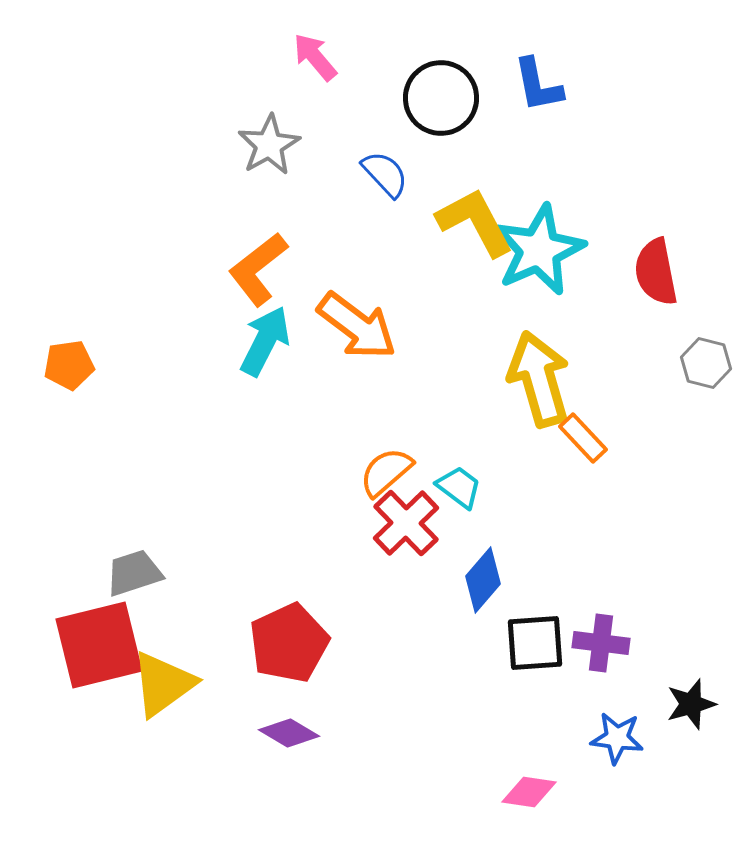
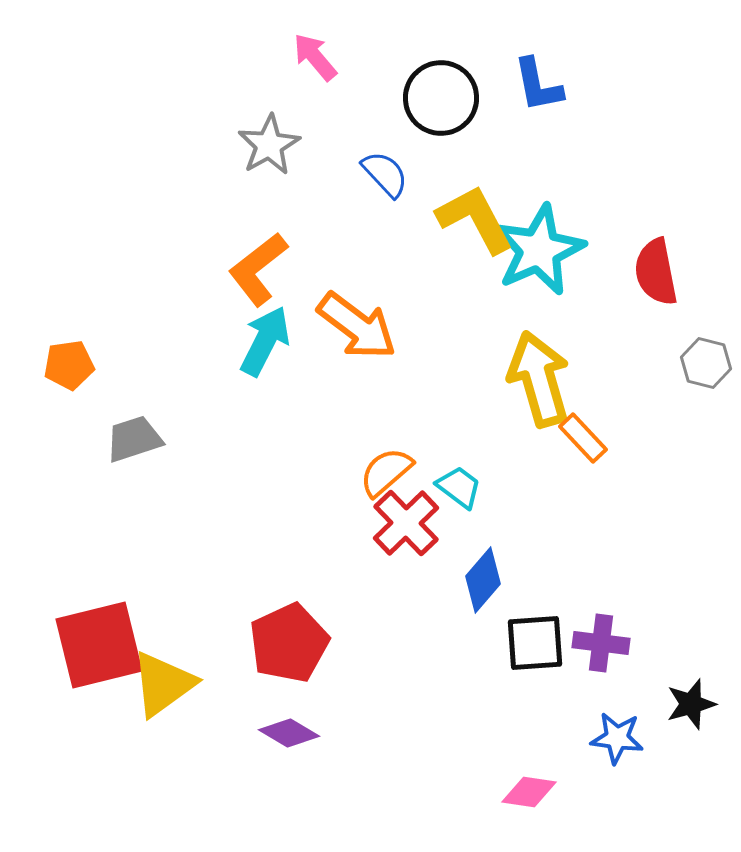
yellow L-shape: moved 3 px up
gray trapezoid: moved 134 px up
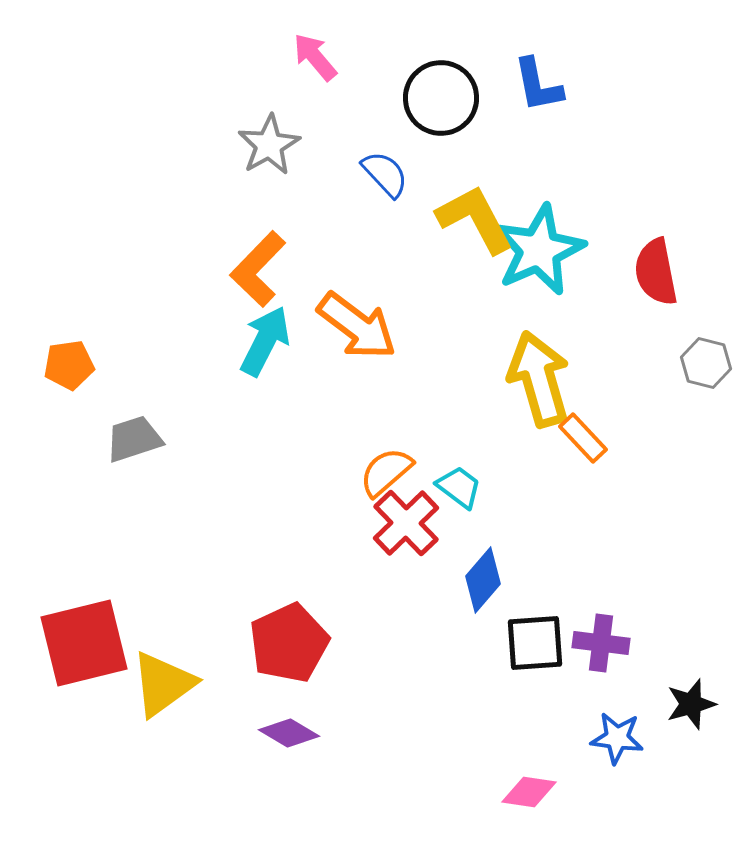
orange L-shape: rotated 8 degrees counterclockwise
red square: moved 15 px left, 2 px up
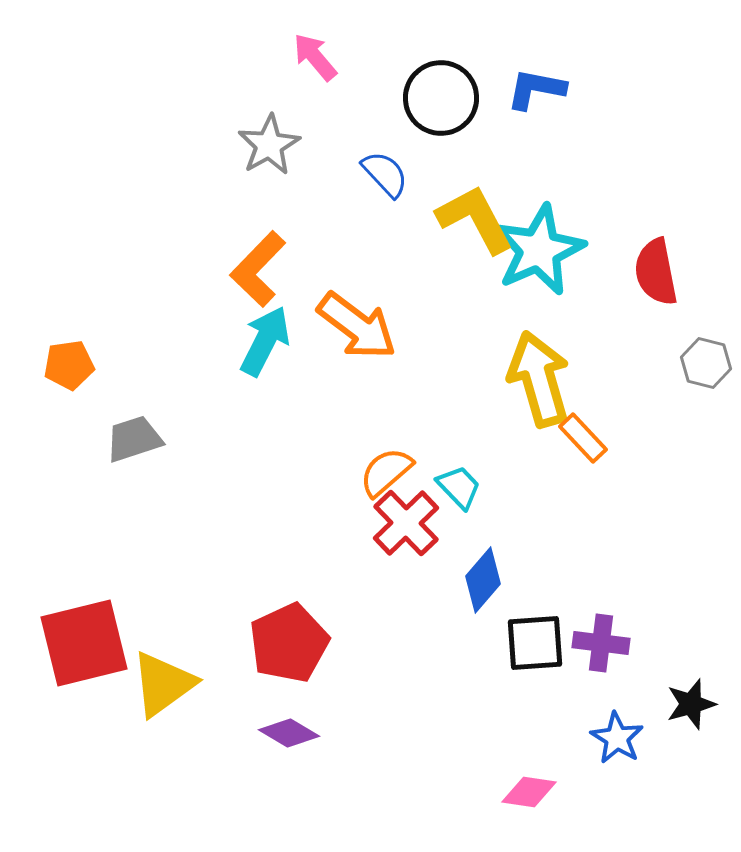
blue L-shape: moved 2 px left, 4 px down; rotated 112 degrees clockwise
cyan trapezoid: rotated 9 degrees clockwise
blue star: rotated 24 degrees clockwise
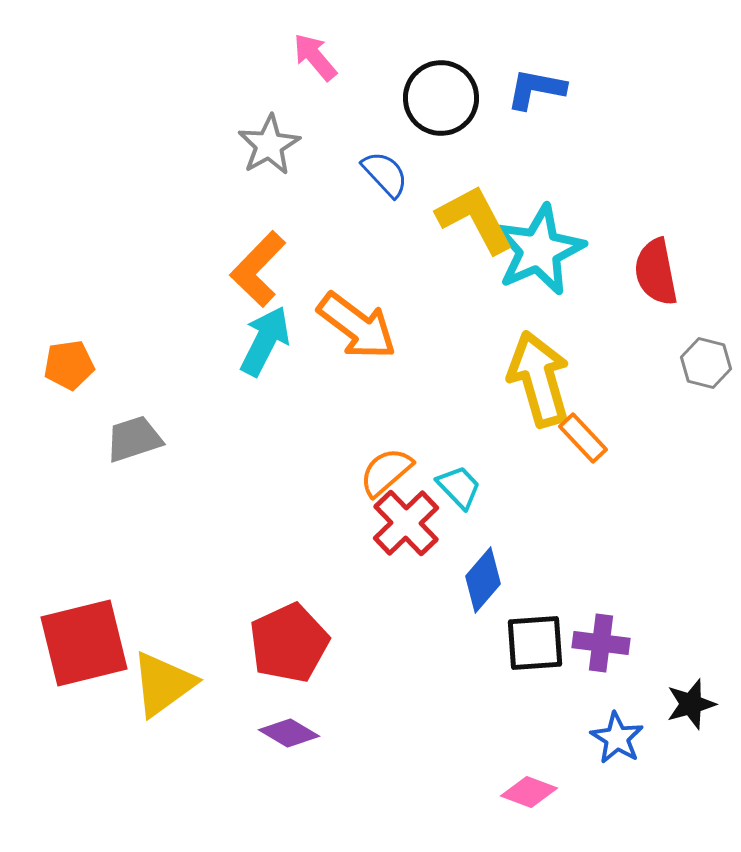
pink diamond: rotated 12 degrees clockwise
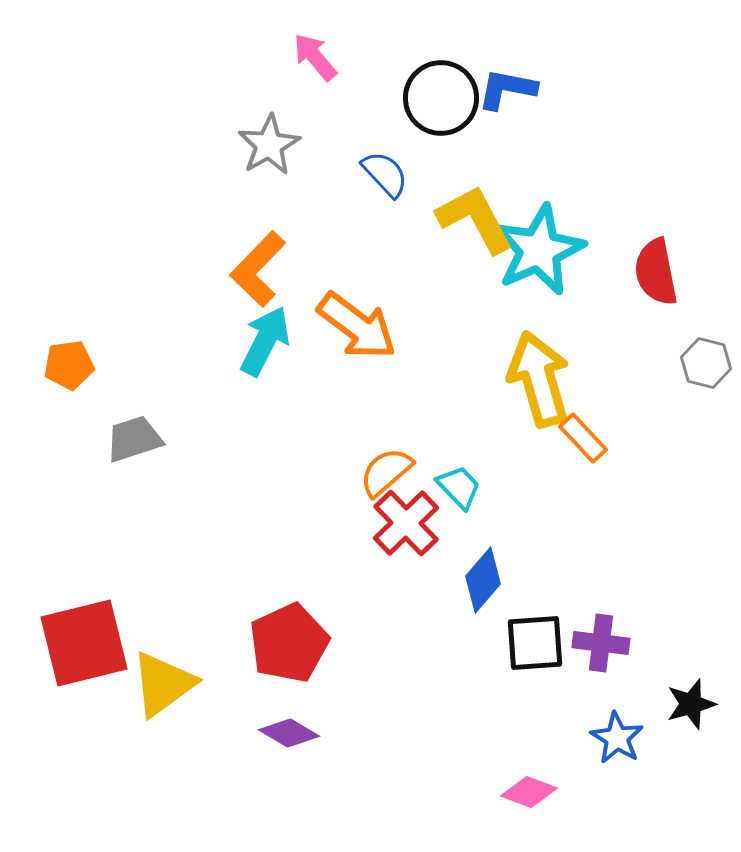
blue L-shape: moved 29 px left
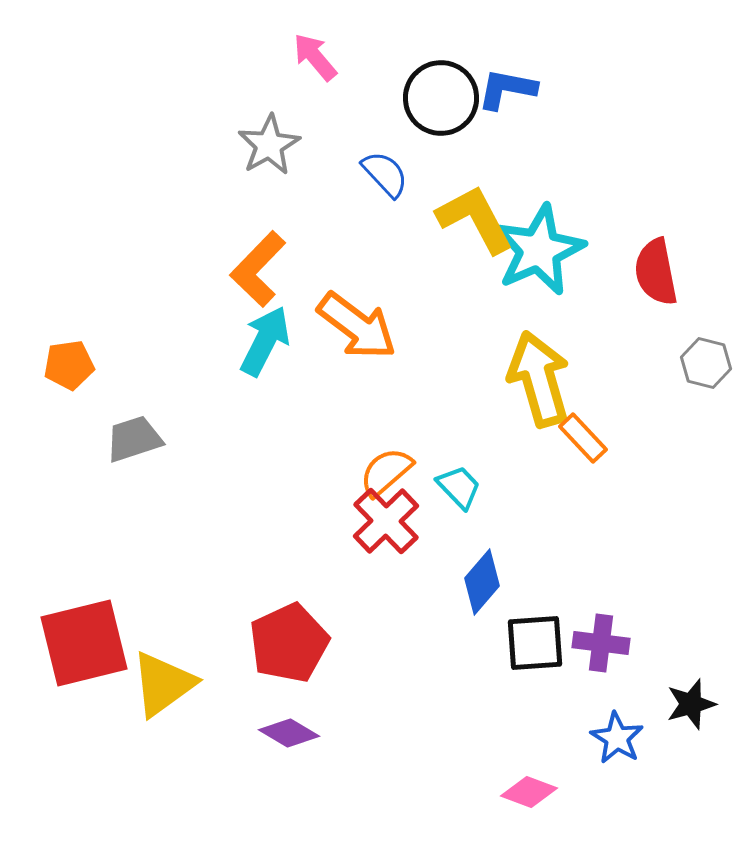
red cross: moved 20 px left, 2 px up
blue diamond: moved 1 px left, 2 px down
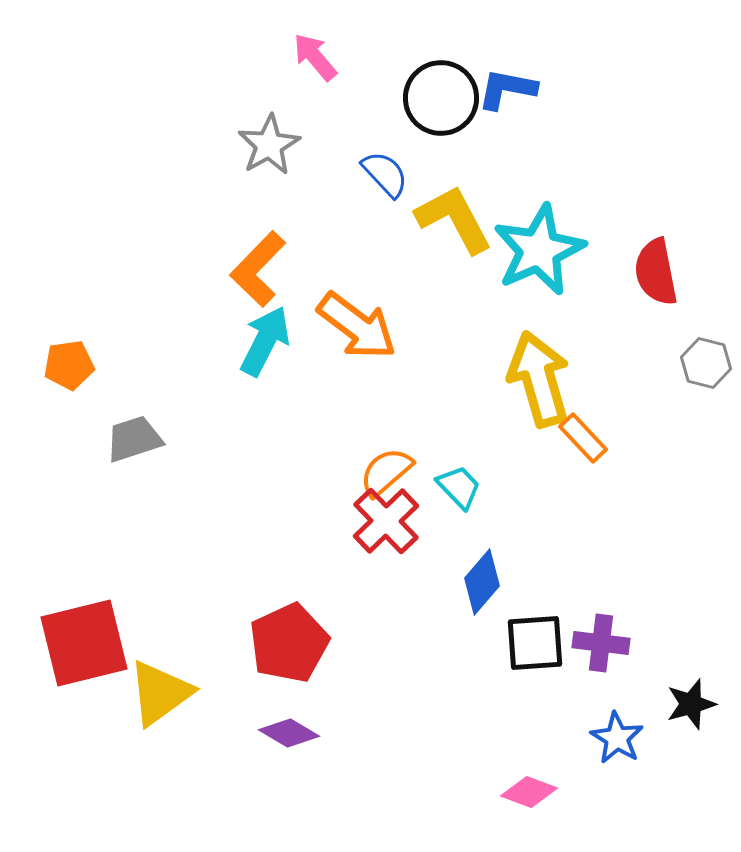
yellow L-shape: moved 21 px left
yellow triangle: moved 3 px left, 9 px down
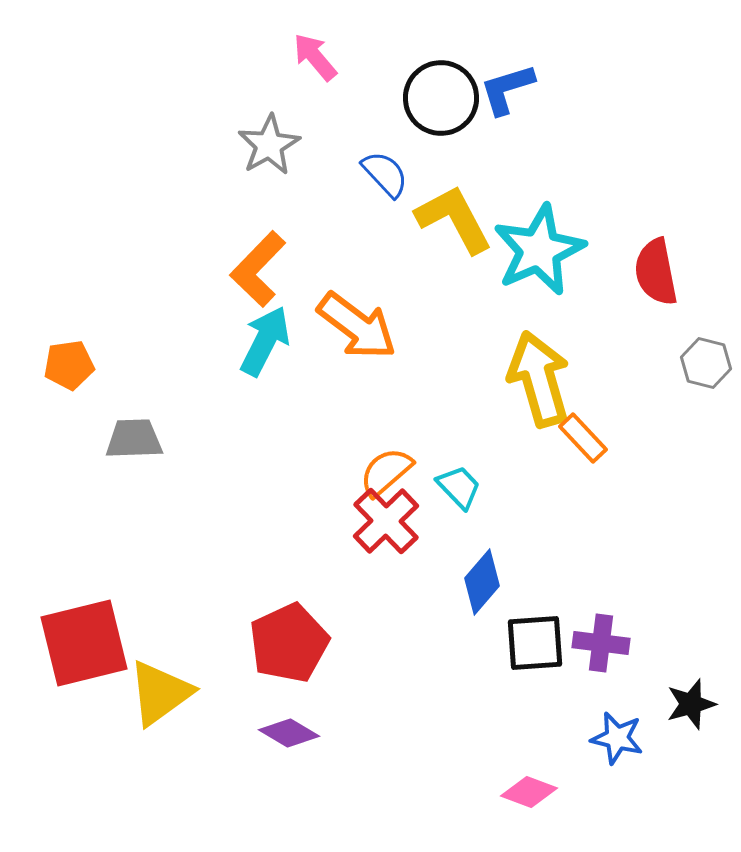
blue L-shape: rotated 28 degrees counterclockwise
gray trapezoid: rotated 16 degrees clockwise
blue star: rotated 18 degrees counterclockwise
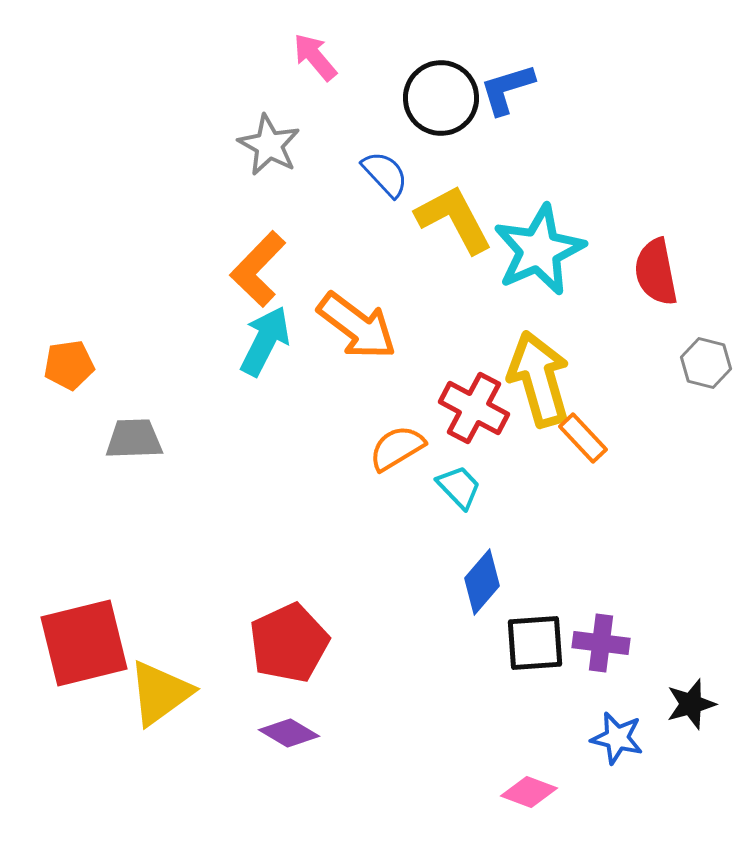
gray star: rotated 14 degrees counterclockwise
orange semicircle: moved 11 px right, 24 px up; rotated 10 degrees clockwise
red cross: moved 88 px right, 113 px up; rotated 18 degrees counterclockwise
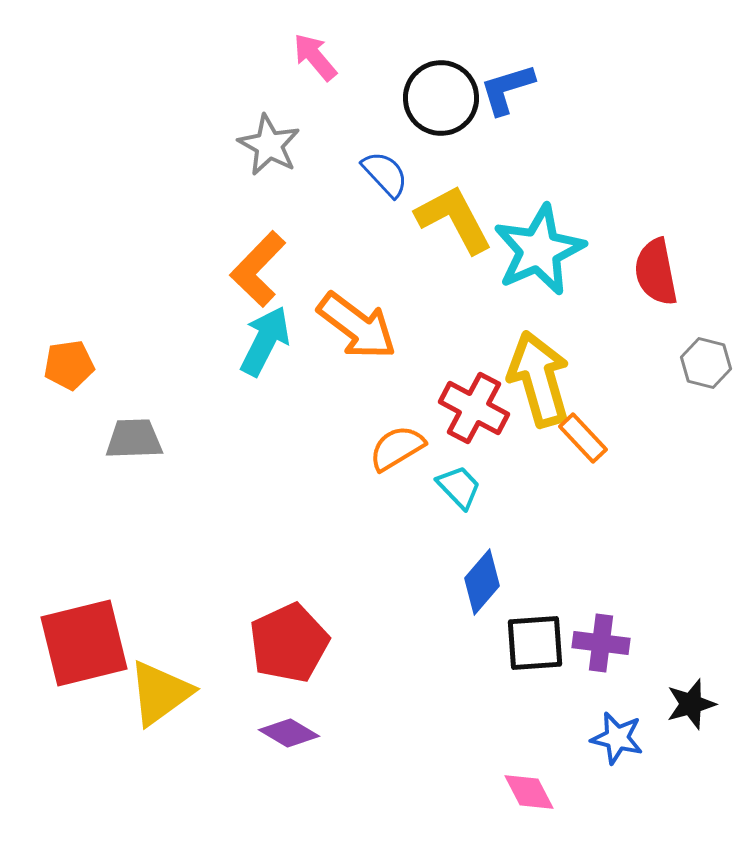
pink diamond: rotated 42 degrees clockwise
